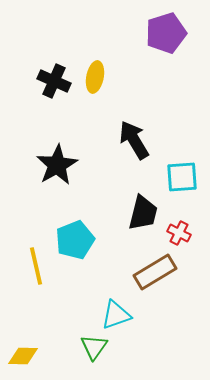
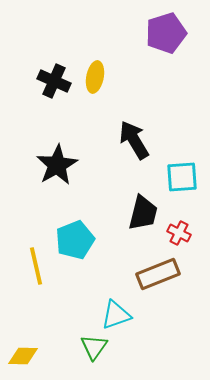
brown rectangle: moved 3 px right, 2 px down; rotated 9 degrees clockwise
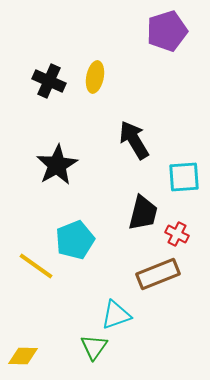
purple pentagon: moved 1 px right, 2 px up
black cross: moved 5 px left
cyan square: moved 2 px right
red cross: moved 2 px left, 1 px down
yellow line: rotated 42 degrees counterclockwise
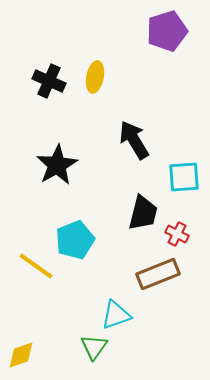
yellow diamond: moved 2 px left, 1 px up; rotated 20 degrees counterclockwise
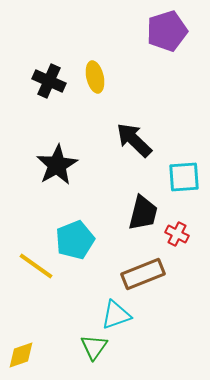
yellow ellipse: rotated 24 degrees counterclockwise
black arrow: rotated 15 degrees counterclockwise
brown rectangle: moved 15 px left
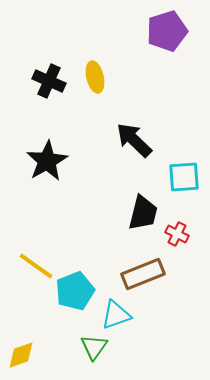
black star: moved 10 px left, 4 px up
cyan pentagon: moved 51 px down
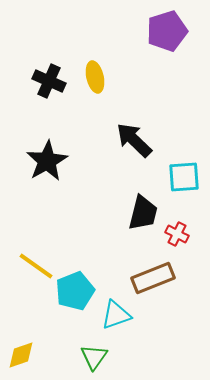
brown rectangle: moved 10 px right, 4 px down
green triangle: moved 10 px down
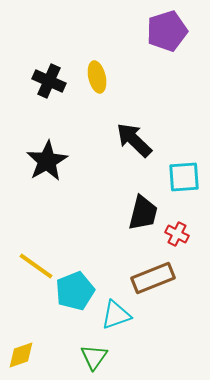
yellow ellipse: moved 2 px right
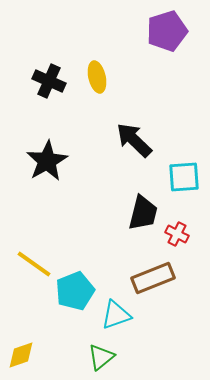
yellow line: moved 2 px left, 2 px up
green triangle: moved 7 px right; rotated 16 degrees clockwise
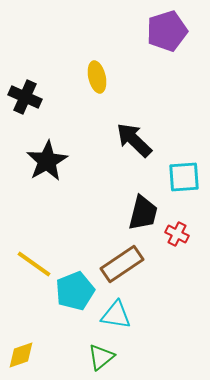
black cross: moved 24 px left, 16 px down
brown rectangle: moved 31 px left, 14 px up; rotated 12 degrees counterclockwise
cyan triangle: rotated 28 degrees clockwise
